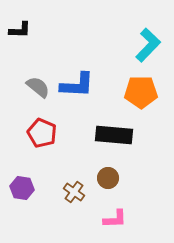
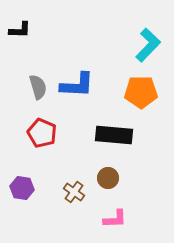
gray semicircle: rotated 35 degrees clockwise
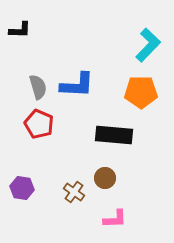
red pentagon: moved 3 px left, 9 px up
brown circle: moved 3 px left
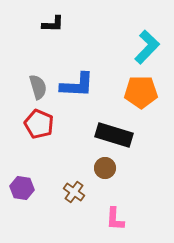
black L-shape: moved 33 px right, 6 px up
cyan L-shape: moved 1 px left, 2 px down
black rectangle: rotated 12 degrees clockwise
brown circle: moved 10 px up
pink L-shape: rotated 95 degrees clockwise
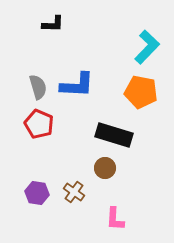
orange pentagon: rotated 12 degrees clockwise
purple hexagon: moved 15 px right, 5 px down
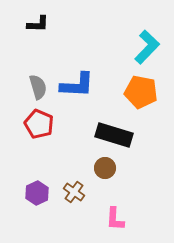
black L-shape: moved 15 px left
purple hexagon: rotated 25 degrees clockwise
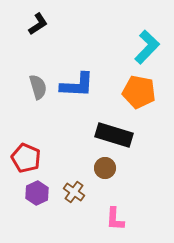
black L-shape: rotated 35 degrees counterclockwise
orange pentagon: moved 2 px left
red pentagon: moved 13 px left, 34 px down
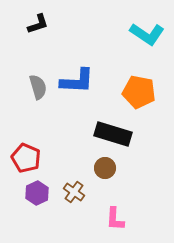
black L-shape: rotated 15 degrees clockwise
cyan L-shape: moved 13 px up; rotated 80 degrees clockwise
blue L-shape: moved 4 px up
black rectangle: moved 1 px left, 1 px up
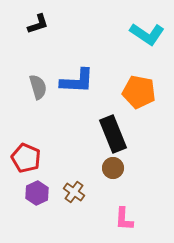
black rectangle: rotated 51 degrees clockwise
brown circle: moved 8 px right
pink L-shape: moved 9 px right
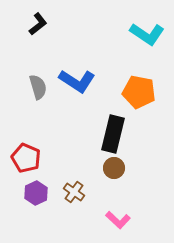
black L-shape: rotated 20 degrees counterclockwise
blue L-shape: rotated 30 degrees clockwise
black rectangle: rotated 36 degrees clockwise
brown circle: moved 1 px right
purple hexagon: moved 1 px left
pink L-shape: moved 6 px left, 1 px down; rotated 50 degrees counterclockwise
